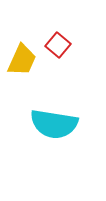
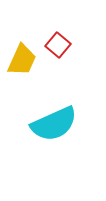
cyan semicircle: rotated 33 degrees counterclockwise
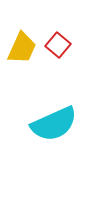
yellow trapezoid: moved 12 px up
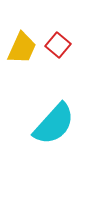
cyan semicircle: rotated 24 degrees counterclockwise
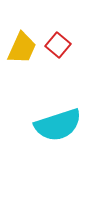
cyan semicircle: moved 4 px right, 1 px down; rotated 30 degrees clockwise
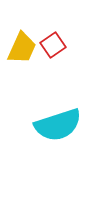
red square: moved 5 px left; rotated 15 degrees clockwise
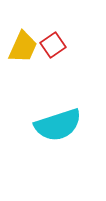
yellow trapezoid: moved 1 px right, 1 px up
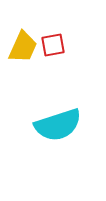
red square: rotated 25 degrees clockwise
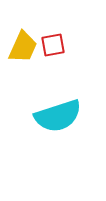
cyan semicircle: moved 9 px up
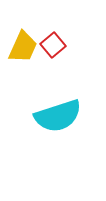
red square: rotated 30 degrees counterclockwise
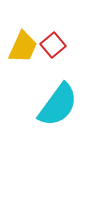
cyan semicircle: moved 11 px up; rotated 36 degrees counterclockwise
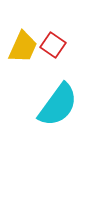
red square: rotated 15 degrees counterclockwise
